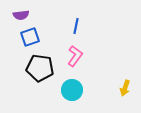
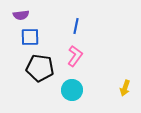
blue square: rotated 18 degrees clockwise
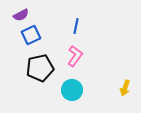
purple semicircle: rotated 21 degrees counterclockwise
blue square: moved 1 px right, 2 px up; rotated 24 degrees counterclockwise
black pentagon: rotated 20 degrees counterclockwise
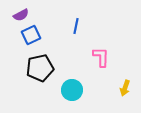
pink L-shape: moved 26 px right, 1 px down; rotated 35 degrees counterclockwise
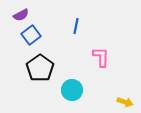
blue square: rotated 12 degrees counterclockwise
black pentagon: rotated 24 degrees counterclockwise
yellow arrow: moved 14 px down; rotated 91 degrees counterclockwise
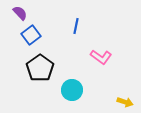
purple semicircle: moved 1 px left, 2 px up; rotated 105 degrees counterclockwise
pink L-shape: rotated 125 degrees clockwise
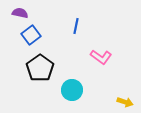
purple semicircle: rotated 35 degrees counterclockwise
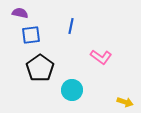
blue line: moved 5 px left
blue square: rotated 30 degrees clockwise
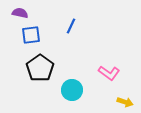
blue line: rotated 14 degrees clockwise
pink L-shape: moved 8 px right, 16 px down
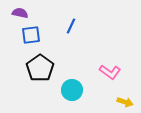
pink L-shape: moved 1 px right, 1 px up
